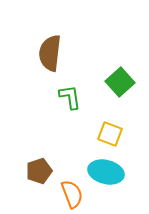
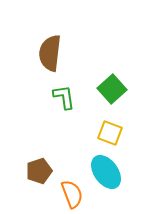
green square: moved 8 px left, 7 px down
green L-shape: moved 6 px left
yellow square: moved 1 px up
cyan ellipse: rotated 40 degrees clockwise
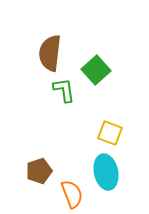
green square: moved 16 px left, 19 px up
green L-shape: moved 7 px up
cyan ellipse: rotated 24 degrees clockwise
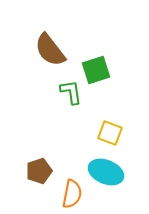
brown semicircle: moved 3 px up; rotated 45 degrees counterclockwise
green square: rotated 24 degrees clockwise
green L-shape: moved 7 px right, 2 px down
cyan ellipse: rotated 56 degrees counterclockwise
orange semicircle: rotated 32 degrees clockwise
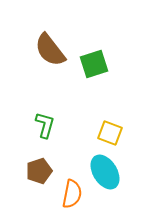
green square: moved 2 px left, 6 px up
green L-shape: moved 26 px left, 33 px down; rotated 24 degrees clockwise
cyan ellipse: moved 1 px left; rotated 36 degrees clockwise
